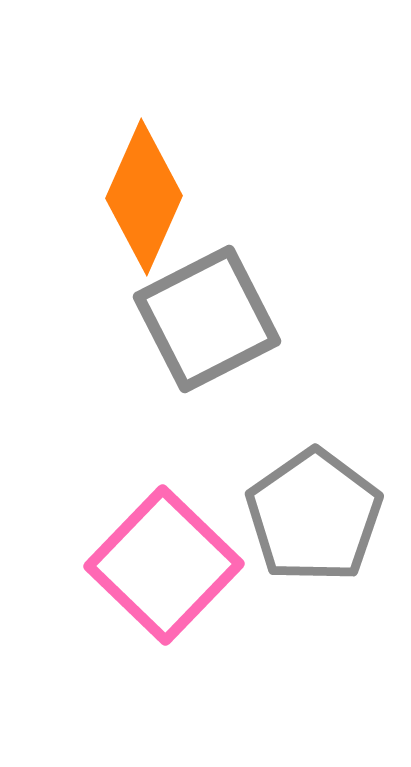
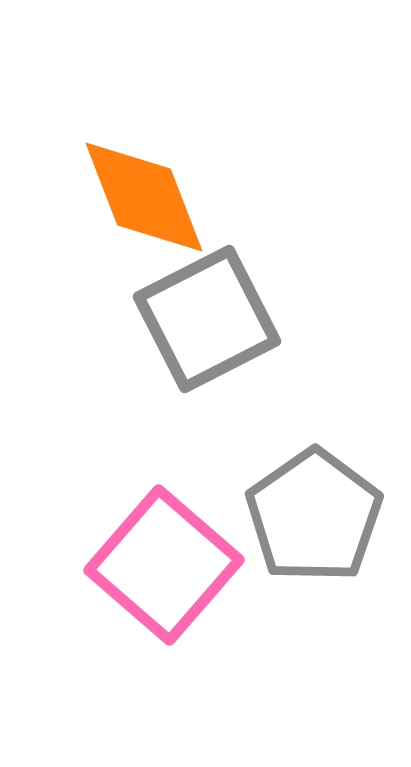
orange diamond: rotated 45 degrees counterclockwise
pink square: rotated 3 degrees counterclockwise
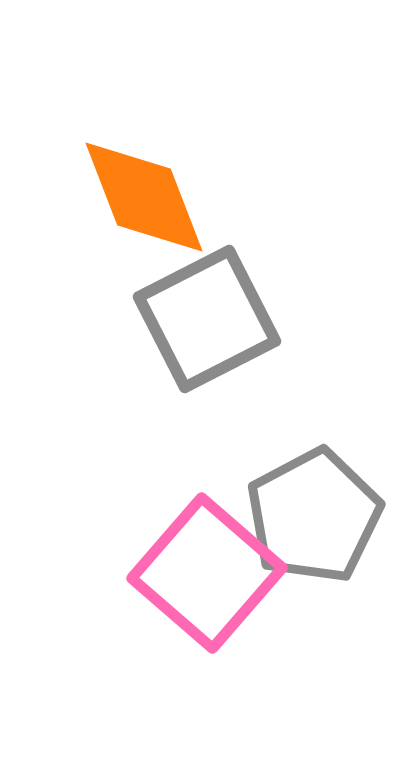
gray pentagon: rotated 7 degrees clockwise
pink square: moved 43 px right, 8 px down
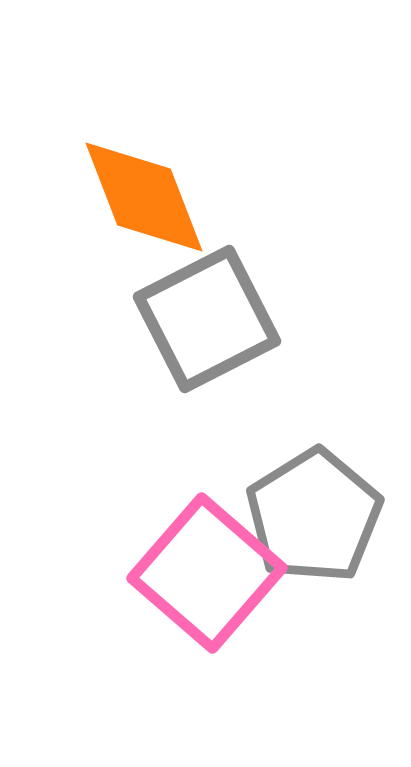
gray pentagon: rotated 4 degrees counterclockwise
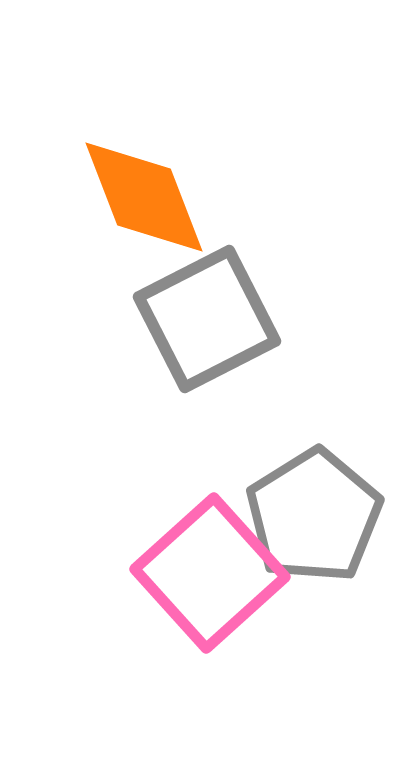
pink square: moved 3 px right; rotated 7 degrees clockwise
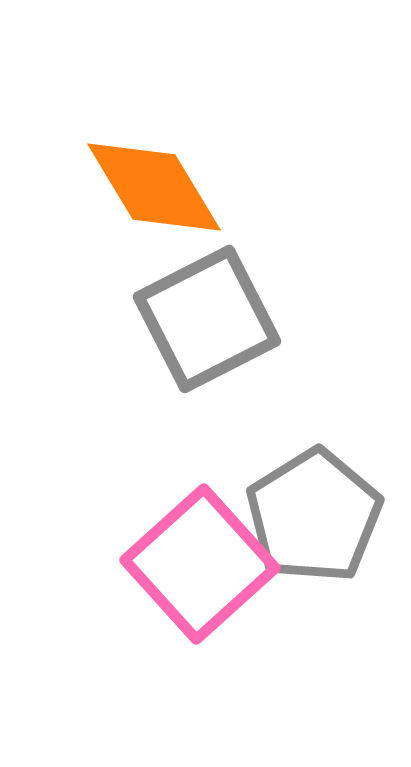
orange diamond: moved 10 px right, 10 px up; rotated 10 degrees counterclockwise
pink square: moved 10 px left, 9 px up
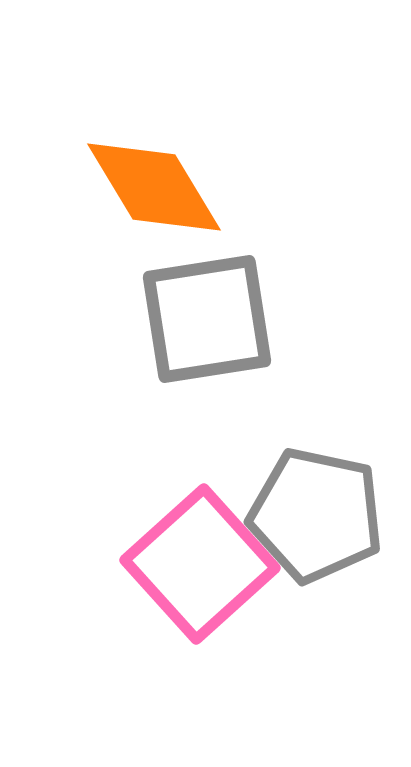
gray square: rotated 18 degrees clockwise
gray pentagon: moved 2 px right, 1 px up; rotated 28 degrees counterclockwise
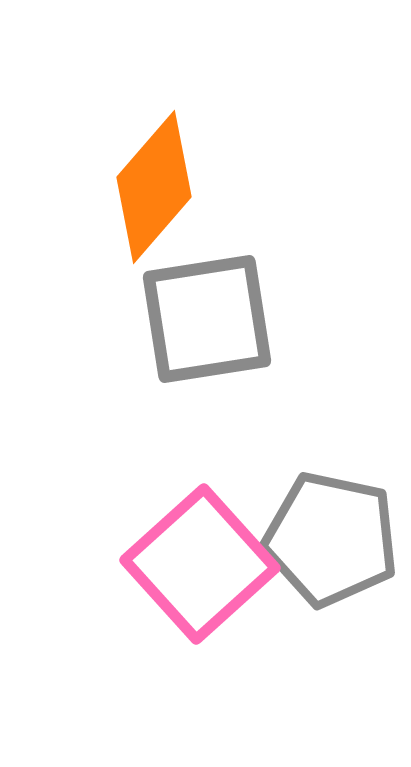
orange diamond: rotated 72 degrees clockwise
gray pentagon: moved 15 px right, 24 px down
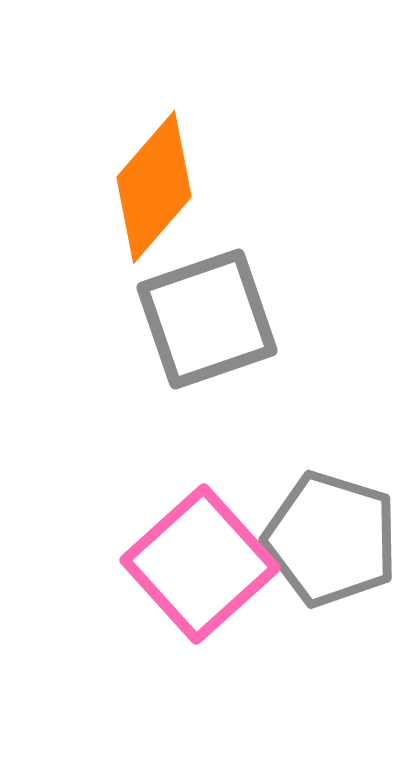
gray square: rotated 10 degrees counterclockwise
gray pentagon: rotated 5 degrees clockwise
